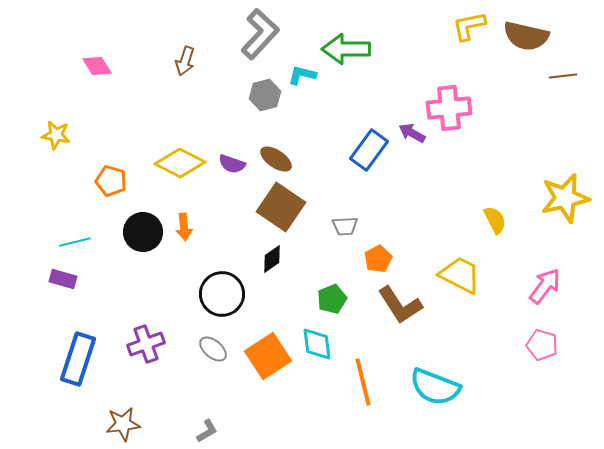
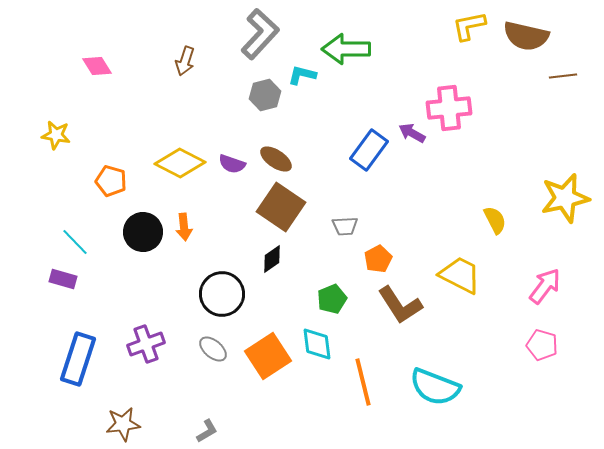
cyan line at (75, 242): rotated 60 degrees clockwise
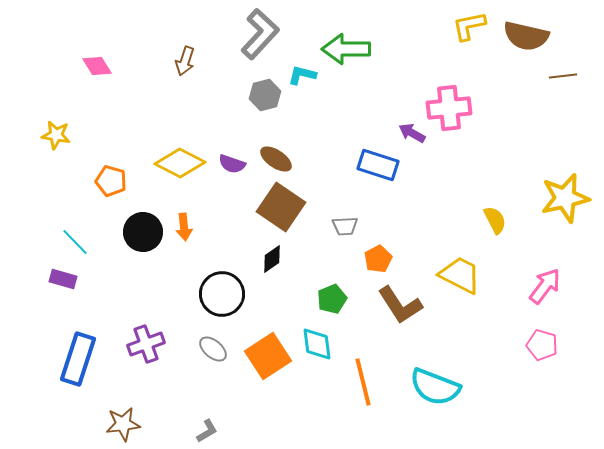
blue rectangle at (369, 150): moved 9 px right, 15 px down; rotated 72 degrees clockwise
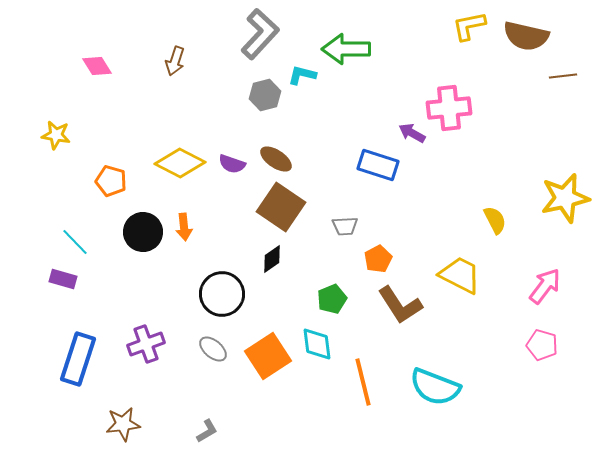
brown arrow at (185, 61): moved 10 px left
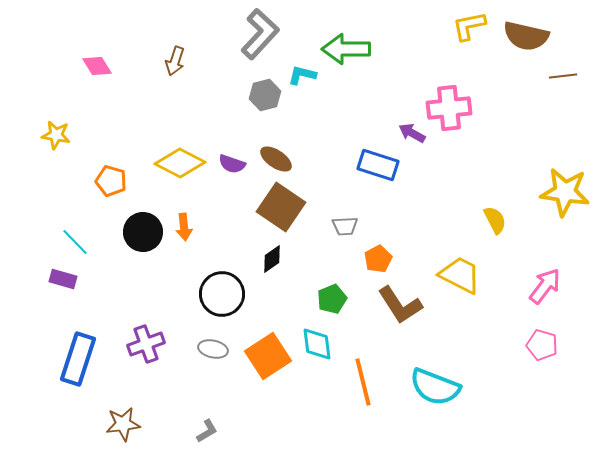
yellow star at (565, 198): moved 6 px up; rotated 21 degrees clockwise
gray ellipse at (213, 349): rotated 28 degrees counterclockwise
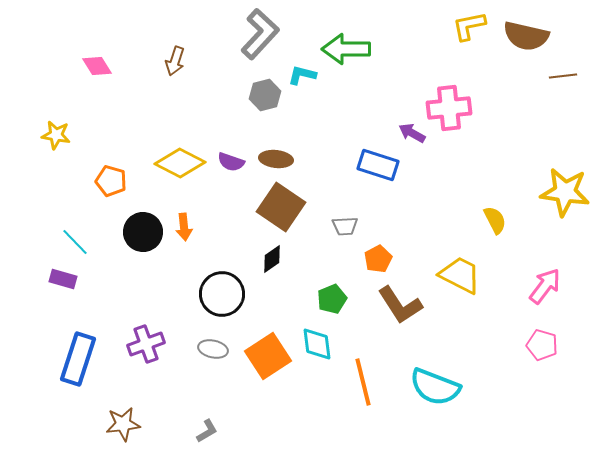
brown ellipse at (276, 159): rotated 28 degrees counterclockwise
purple semicircle at (232, 164): moved 1 px left, 2 px up
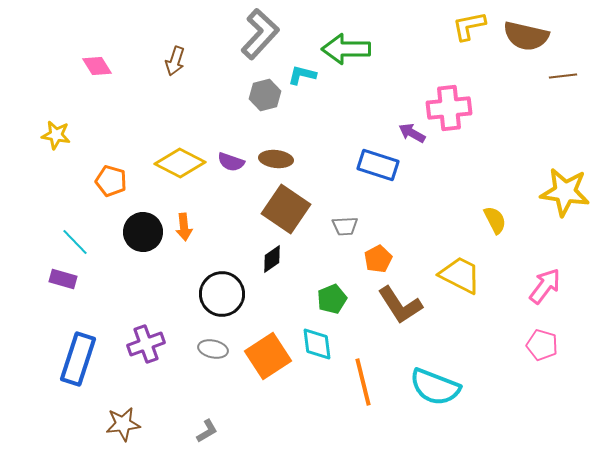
brown square at (281, 207): moved 5 px right, 2 px down
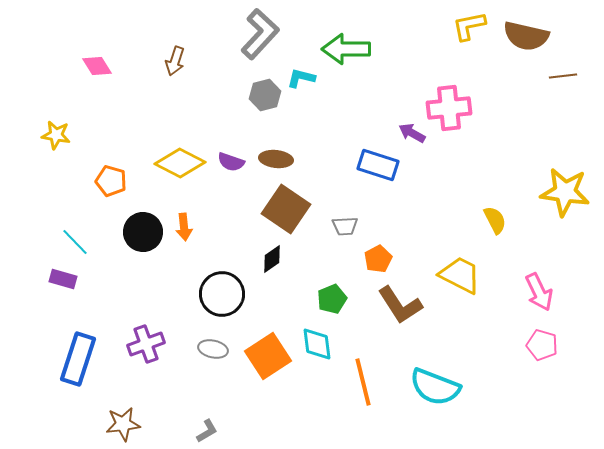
cyan L-shape at (302, 75): moved 1 px left, 3 px down
pink arrow at (545, 286): moved 6 px left, 6 px down; rotated 117 degrees clockwise
